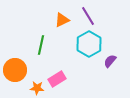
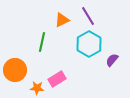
green line: moved 1 px right, 3 px up
purple semicircle: moved 2 px right, 1 px up
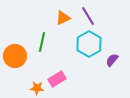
orange triangle: moved 1 px right, 2 px up
orange circle: moved 14 px up
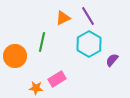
orange star: moved 1 px left
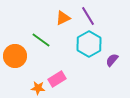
green line: moved 1 px left, 2 px up; rotated 66 degrees counterclockwise
orange star: moved 2 px right
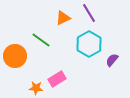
purple line: moved 1 px right, 3 px up
orange star: moved 2 px left
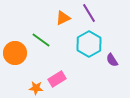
orange circle: moved 3 px up
purple semicircle: rotated 72 degrees counterclockwise
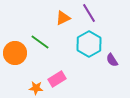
green line: moved 1 px left, 2 px down
